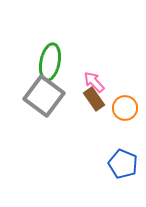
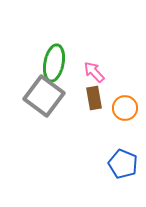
green ellipse: moved 4 px right, 1 px down
pink arrow: moved 10 px up
brown rectangle: moved 1 px up; rotated 25 degrees clockwise
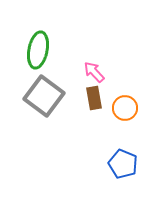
green ellipse: moved 16 px left, 13 px up
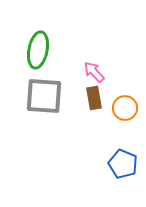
gray square: rotated 33 degrees counterclockwise
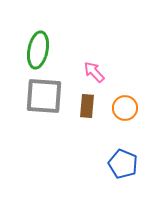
brown rectangle: moved 7 px left, 8 px down; rotated 15 degrees clockwise
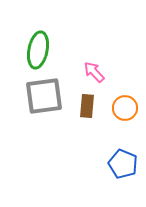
gray square: rotated 12 degrees counterclockwise
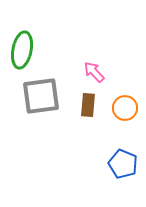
green ellipse: moved 16 px left
gray square: moved 3 px left
brown rectangle: moved 1 px right, 1 px up
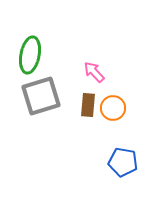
green ellipse: moved 8 px right, 5 px down
gray square: rotated 9 degrees counterclockwise
orange circle: moved 12 px left
blue pentagon: moved 2 px up; rotated 12 degrees counterclockwise
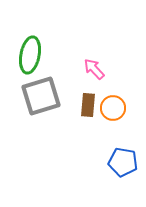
pink arrow: moved 3 px up
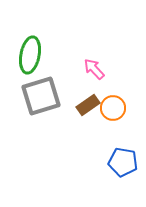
brown rectangle: rotated 50 degrees clockwise
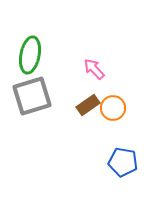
gray square: moved 9 px left
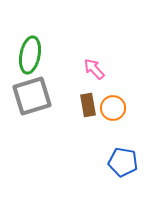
brown rectangle: rotated 65 degrees counterclockwise
